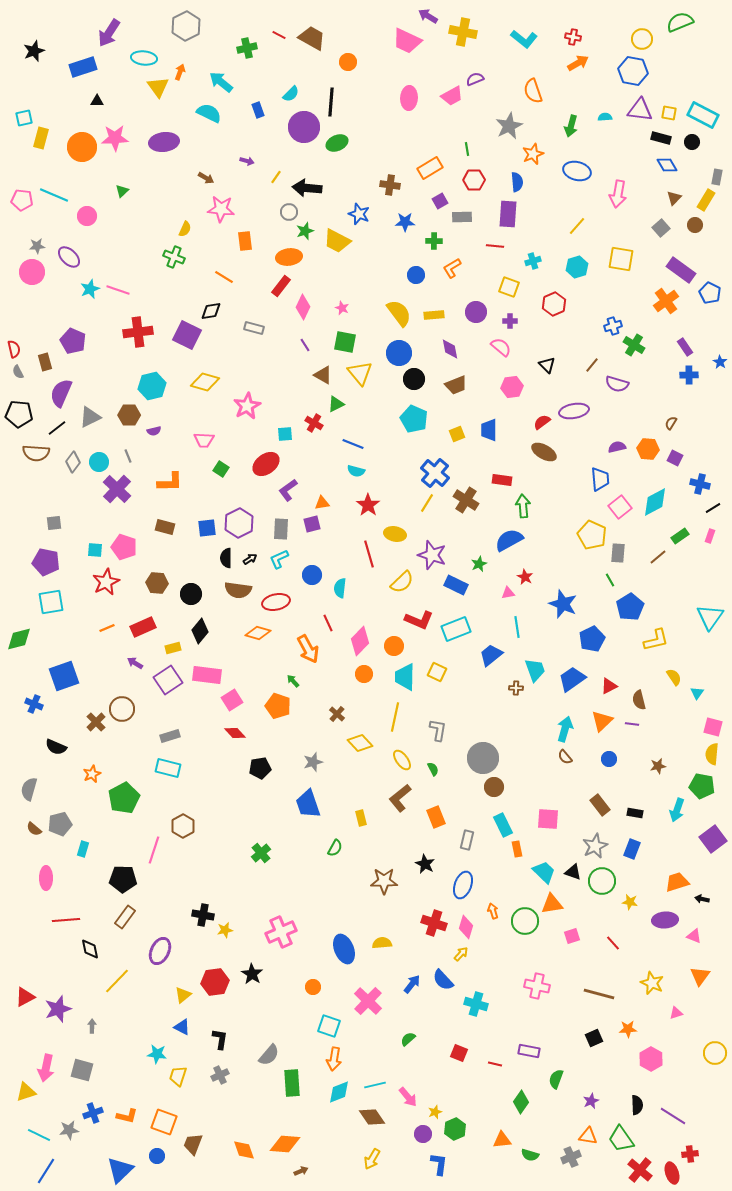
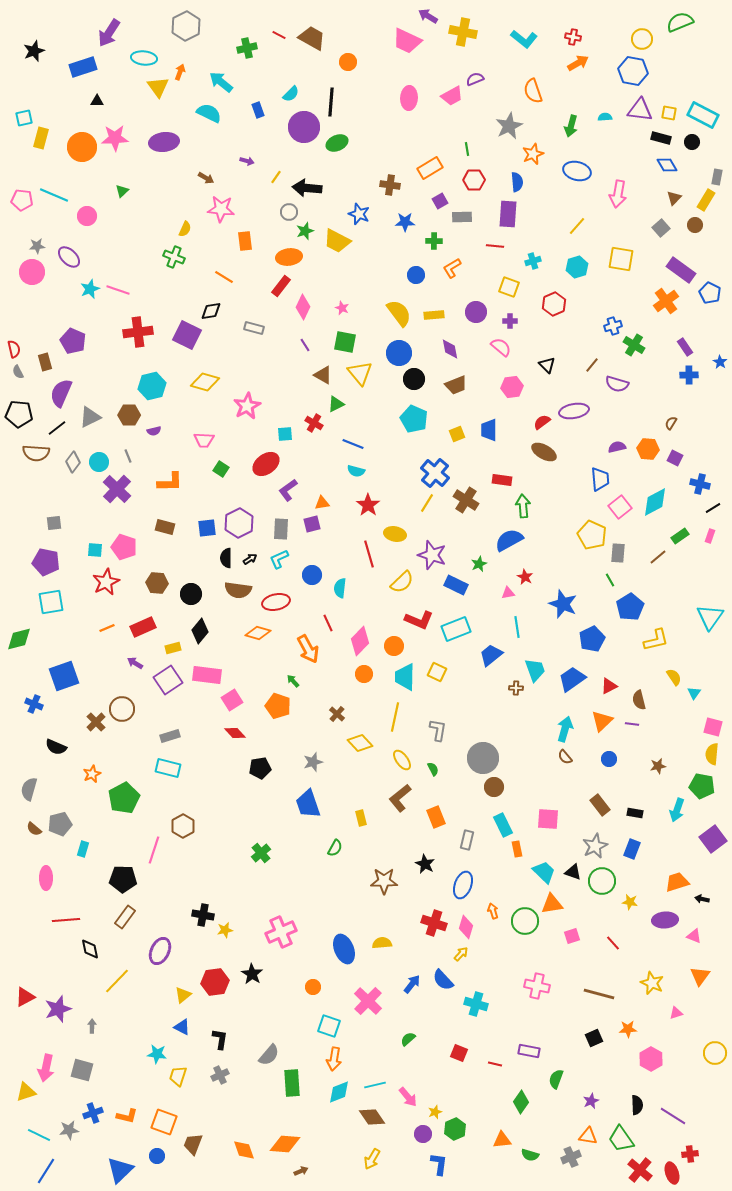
cyan triangle at (697, 693): moved 3 px left
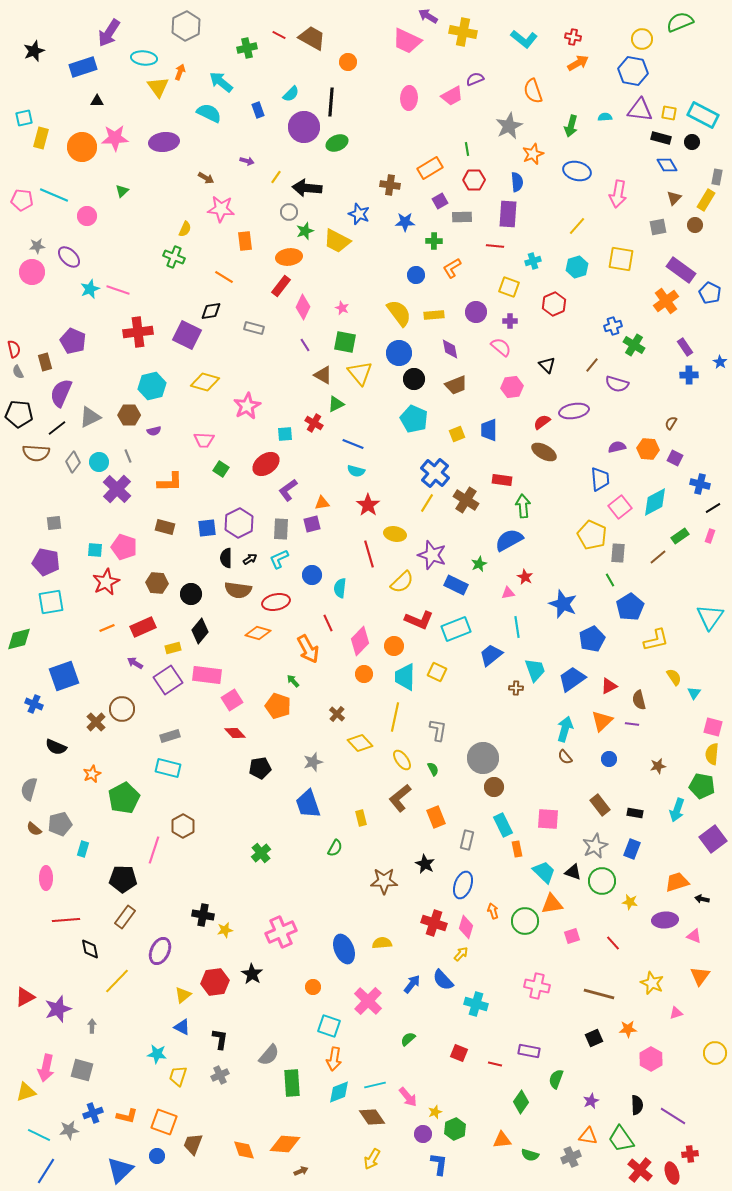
gray square at (661, 228): moved 3 px left, 1 px up; rotated 30 degrees clockwise
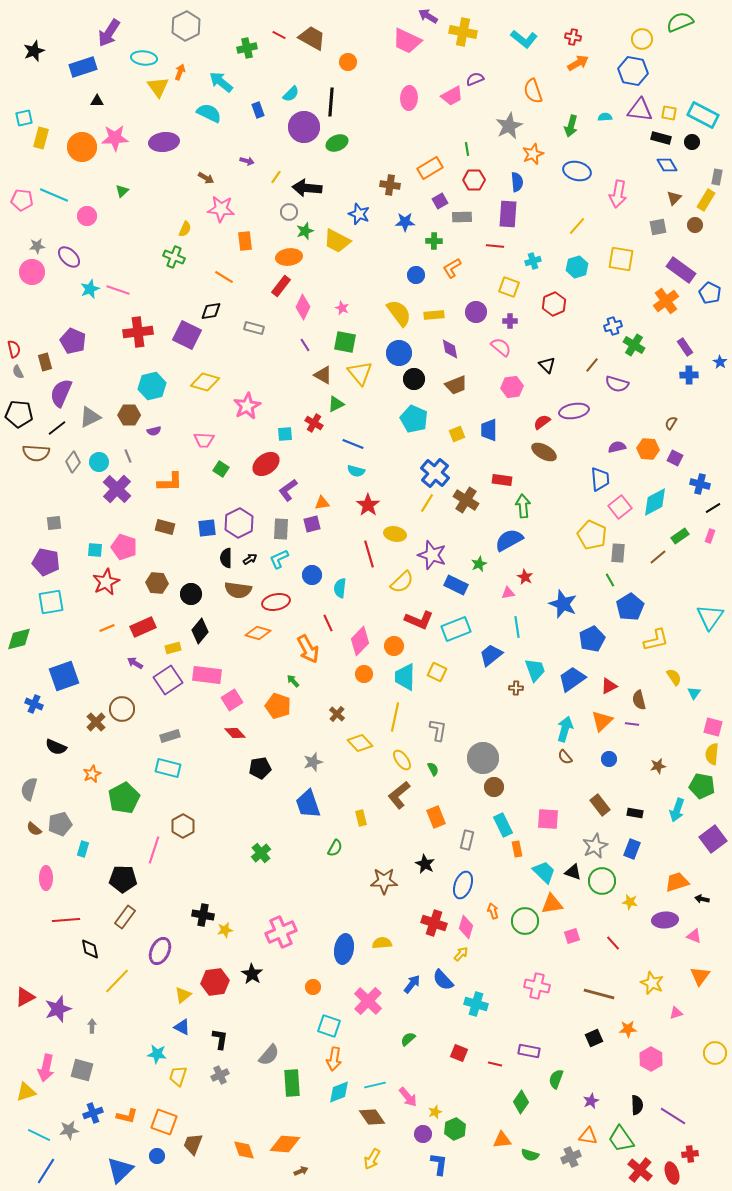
brown L-shape at (400, 798): moved 1 px left, 3 px up
blue ellipse at (344, 949): rotated 32 degrees clockwise
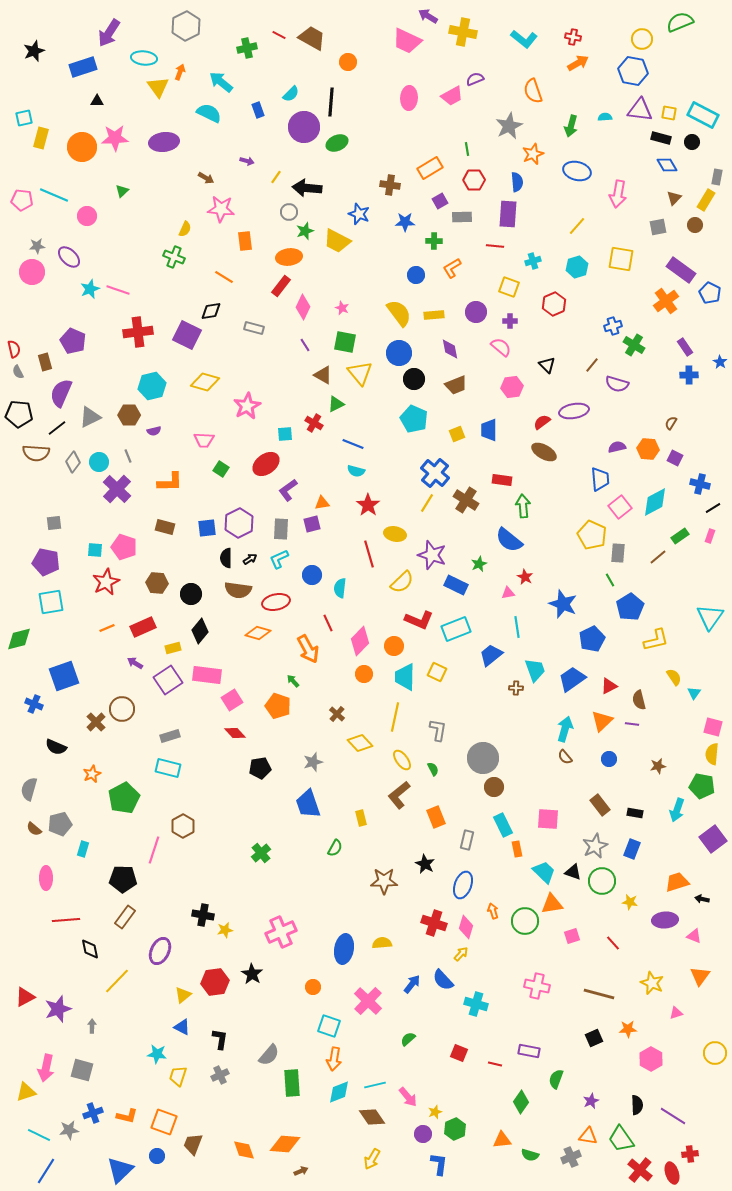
blue semicircle at (509, 540): rotated 112 degrees counterclockwise
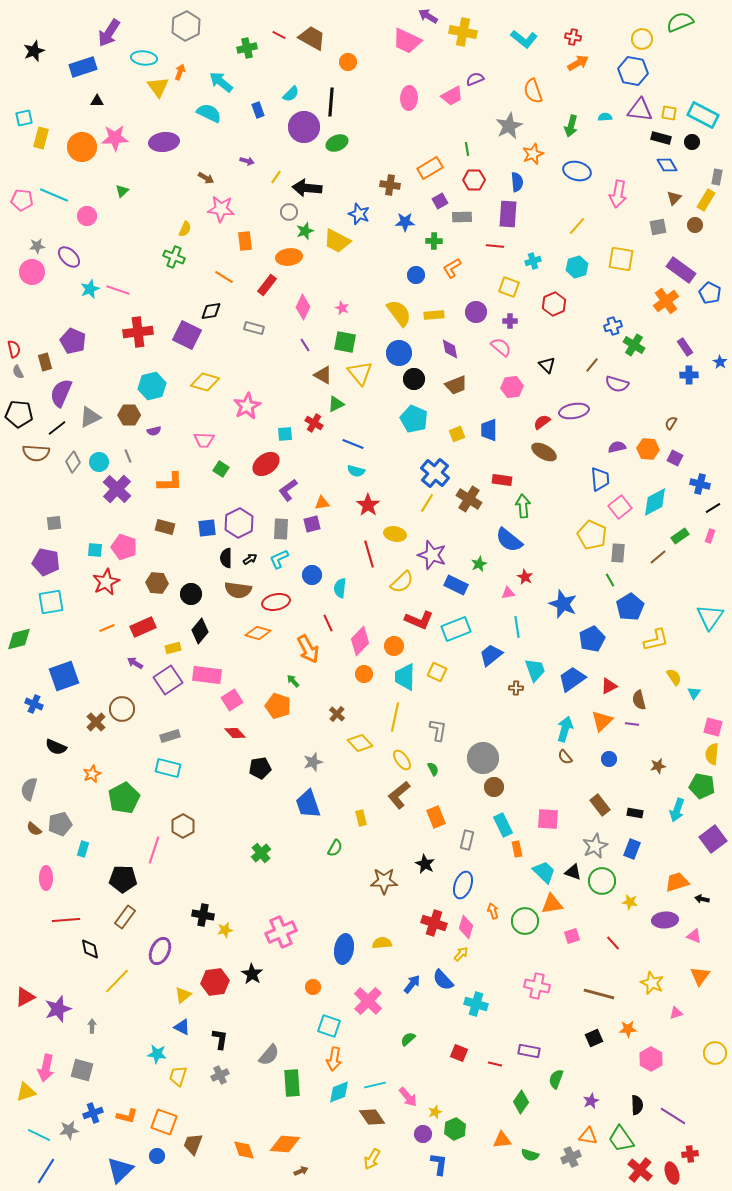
red rectangle at (281, 286): moved 14 px left, 1 px up
brown cross at (466, 500): moved 3 px right, 1 px up
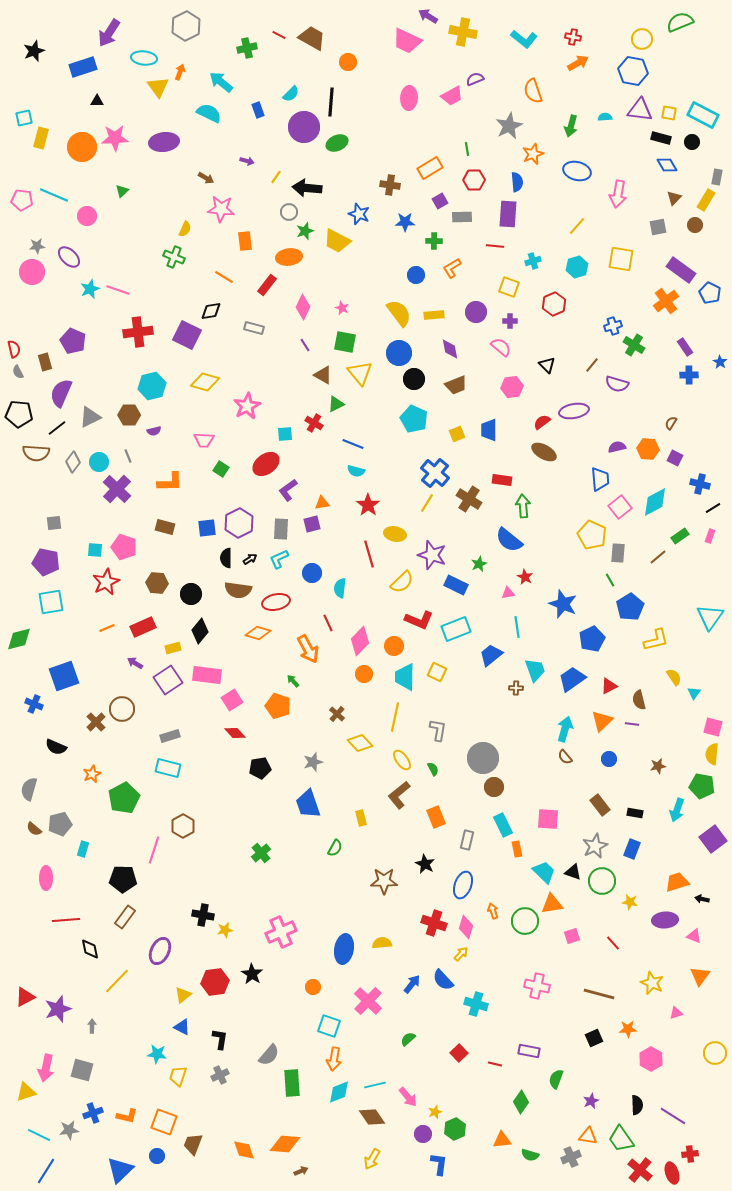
blue circle at (312, 575): moved 2 px up
red square at (459, 1053): rotated 24 degrees clockwise
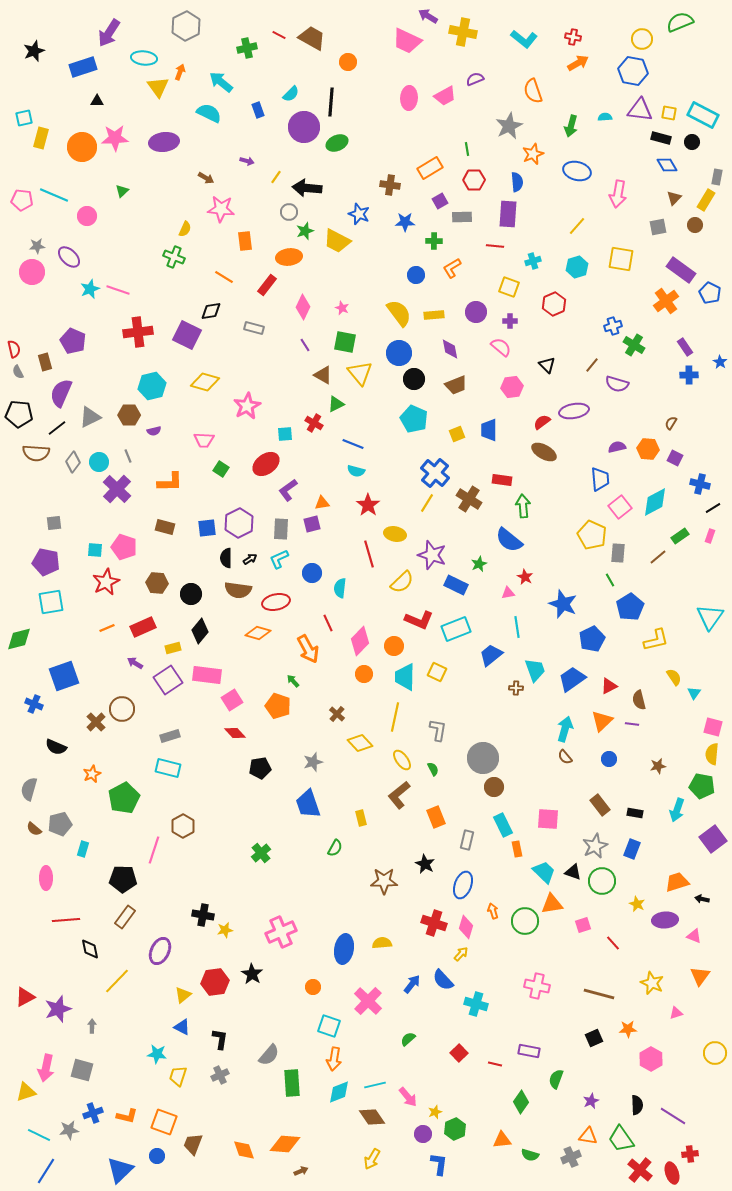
pink trapezoid at (452, 96): moved 7 px left
yellow star at (630, 902): moved 7 px right, 2 px down; rotated 14 degrees clockwise
pink square at (572, 936): moved 11 px right, 11 px up
